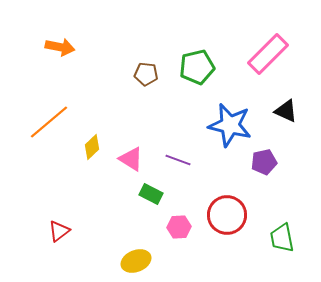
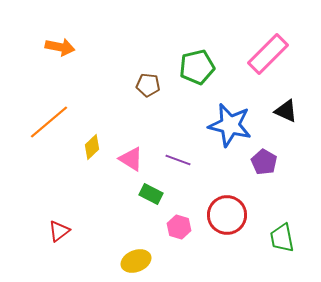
brown pentagon: moved 2 px right, 11 px down
purple pentagon: rotated 30 degrees counterclockwise
pink hexagon: rotated 20 degrees clockwise
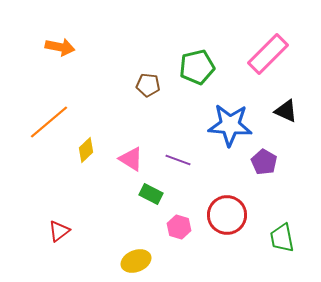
blue star: rotated 9 degrees counterclockwise
yellow diamond: moved 6 px left, 3 px down
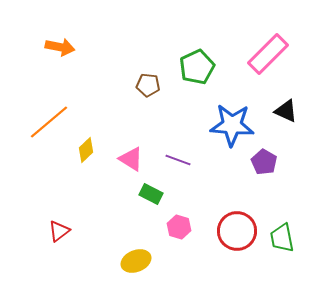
green pentagon: rotated 12 degrees counterclockwise
blue star: moved 2 px right
red circle: moved 10 px right, 16 px down
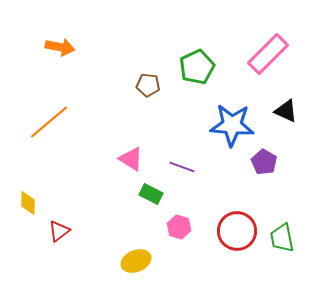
yellow diamond: moved 58 px left, 53 px down; rotated 45 degrees counterclockwise
purple line: moved 4 px right, 7 px down
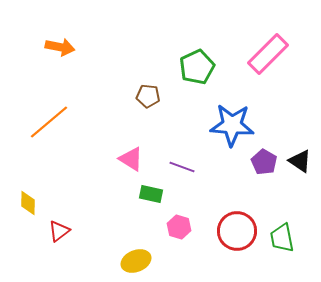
brown pentagon: moved 11 px down
black triangle: moved 14 px right, 50 px down; rotated 10 degrees clockwise
green rectangle: rotated 15 degrees counterclockwise
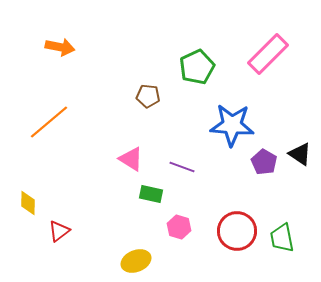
black triangle: moved 7 px up
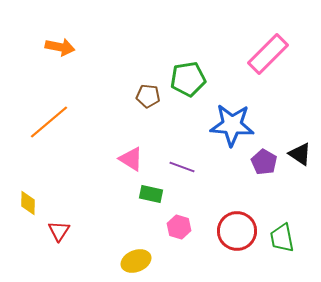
green pentagon: moved 9 px left, 12 px down; rotated 16 degrees clockwise
red triangle: rotated 20 degrees counterclockwise
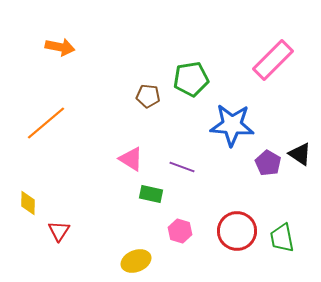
pink rectangle: moved 5 px right, 6 px down
green pentagon: moved 3 px right
orange line: moved 3 px left, 1 px down
purple pentagon: moved 4 px right, 1 px down
pink hexagon: moved 1 px right, 4 px down
